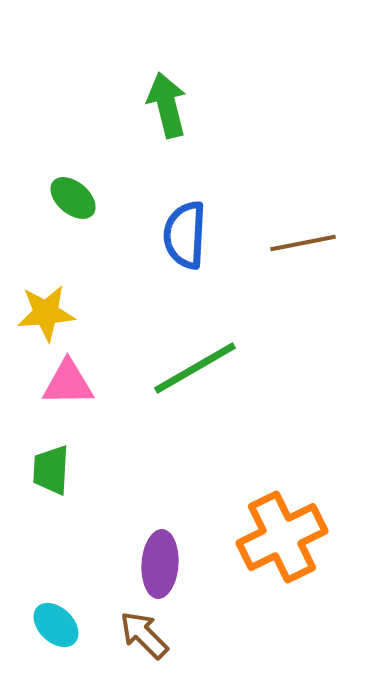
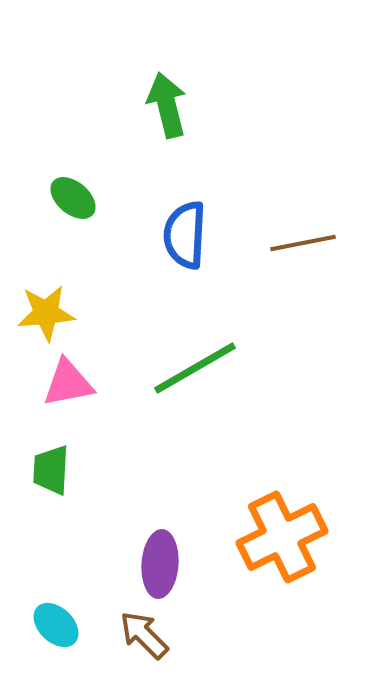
pink triangle: rotated 10 degrees counterclockwise
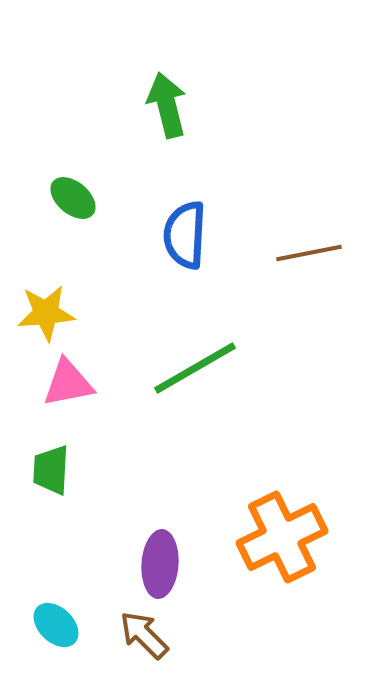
brown line: moved 6 px right, 10 px down
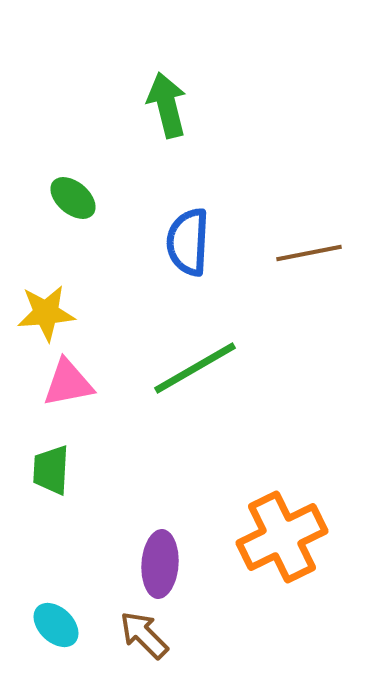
blue semicircle: moved 3 px right, 7 px down
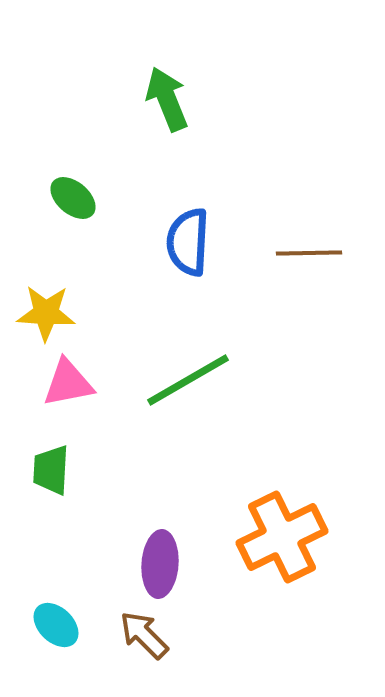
green arrow: moved 6 px up; rotated 8 degrees counterclockwise
brown line: rotated 10 degrees clockwise
yellow star: rotated 8 degrees clockwise
green line: moved 7 px left, 12 px down
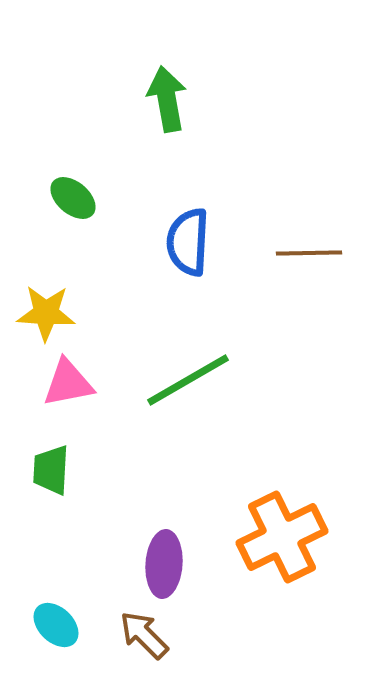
green arrow: rotated 12 degrees clockwise
purple ellipse: moved 4 px right
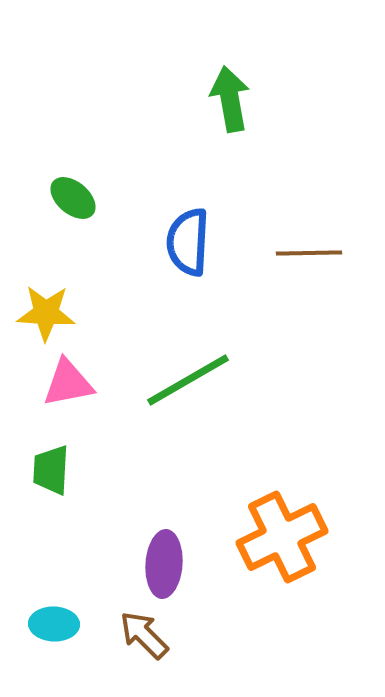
green arrow: moved 63 px right
cyan ellipse: moved 2 px left, 1 px up; rotated 42 degrees counterclockwise
